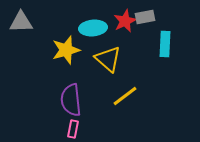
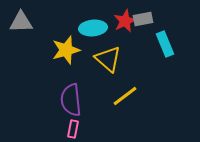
gray rectangle: moved 2 px left, 2 px down
cyan rectangle: rotated 25 degrees counterclockwise
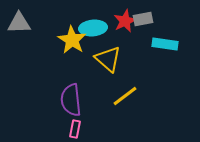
gray triangle: moved 2 px left, 1 px down
cyan rectangle: rotated 60 degrees counterclockwise
yellow star: moved 6 px right, 10 px up; rotated 24 degrees counterclockwise
pink rectangle: moved 2 px right
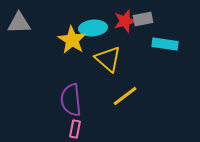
red star: rotated 10 degrees clockwise
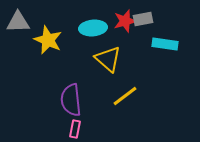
gray triangle: moved 1 px left, 1 px up
yellow star: moved 24 px left; rotated 8 degrees counterclockwise
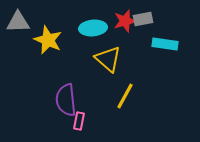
yellow line: rotated 24 degrees counterclockwise
purple semicircle: moved 5 px left
pink rectangle: moved 4 px right, 8 px up
